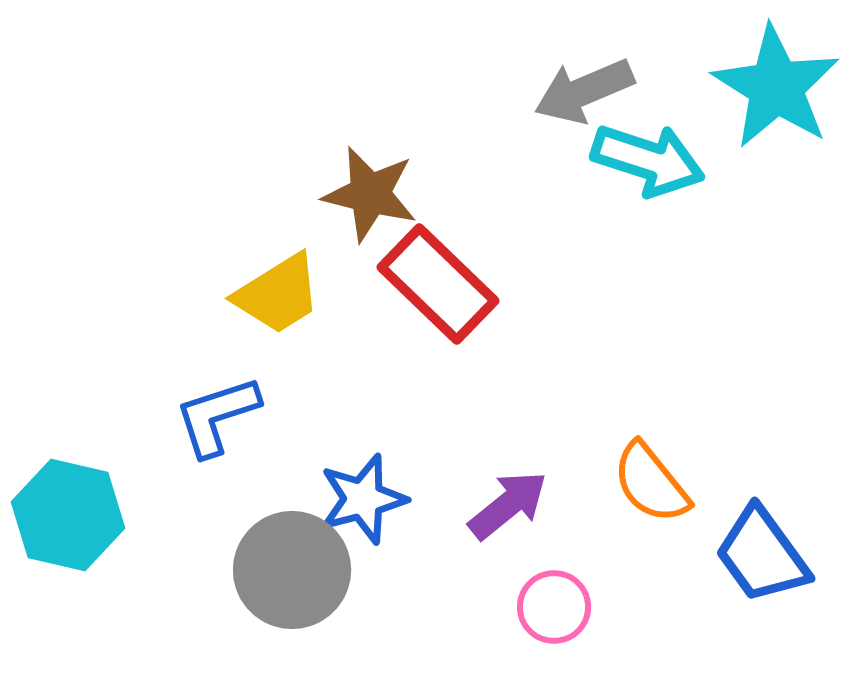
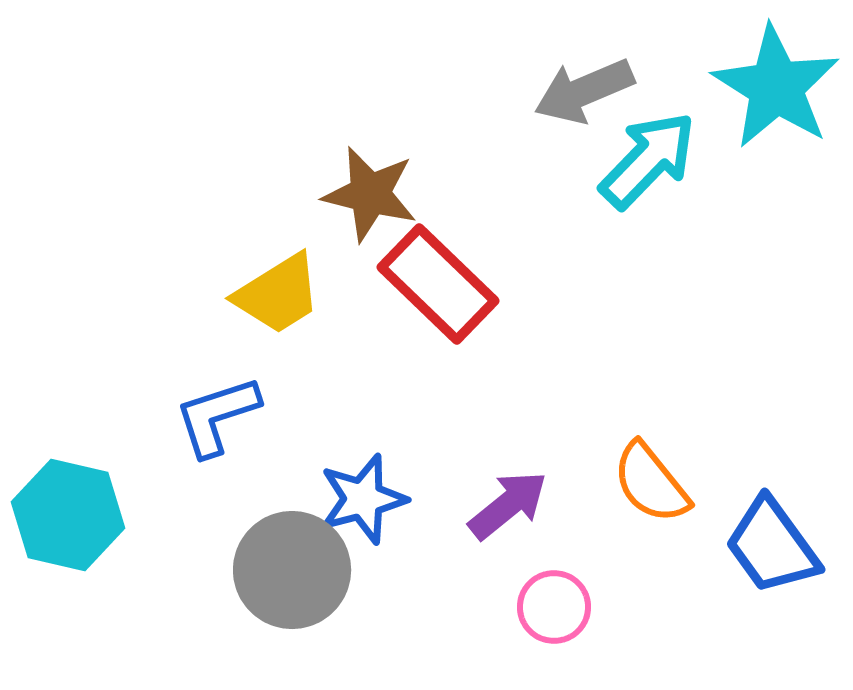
cyan arrow: rotated 64 degrees counterclockwise
blue trapezoid: moved 10 px right, 9 px up
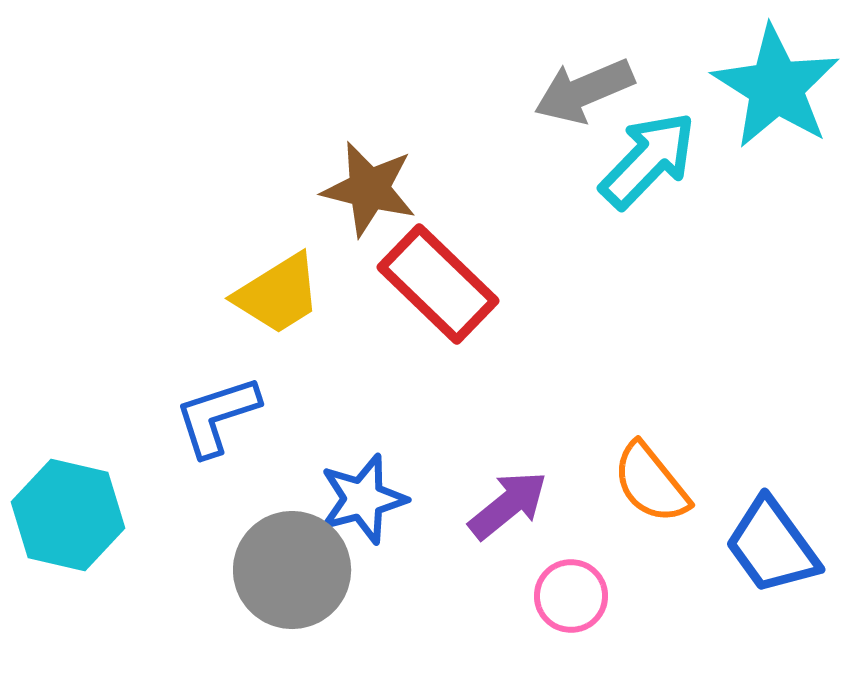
brown star: moved 1 px left, 5 px up
pink circle: moved 17 px right, 11 px up
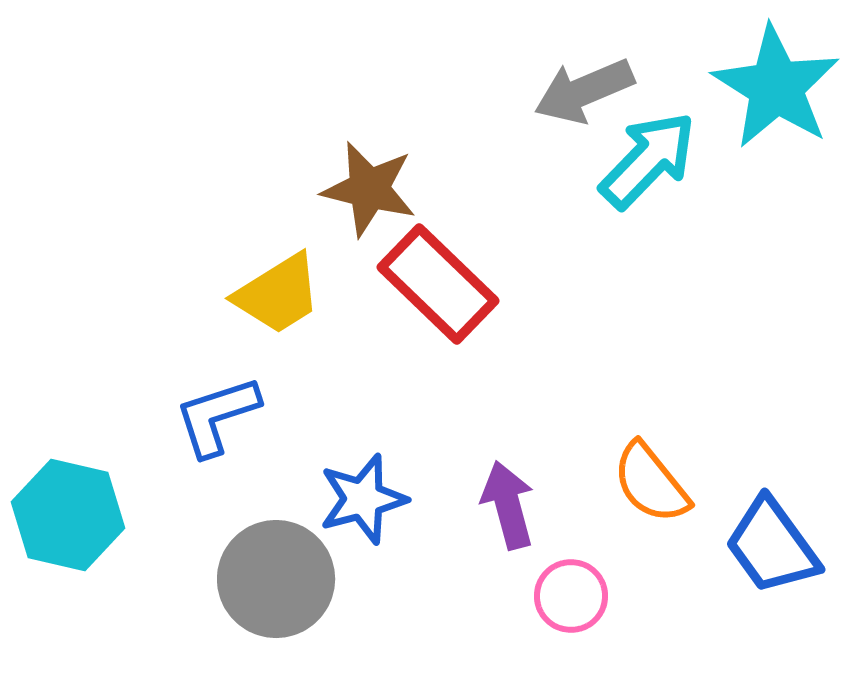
purple arrow: rotated 66 degrees counterclockwise
gray circle: moved 16 px left, 9 px down
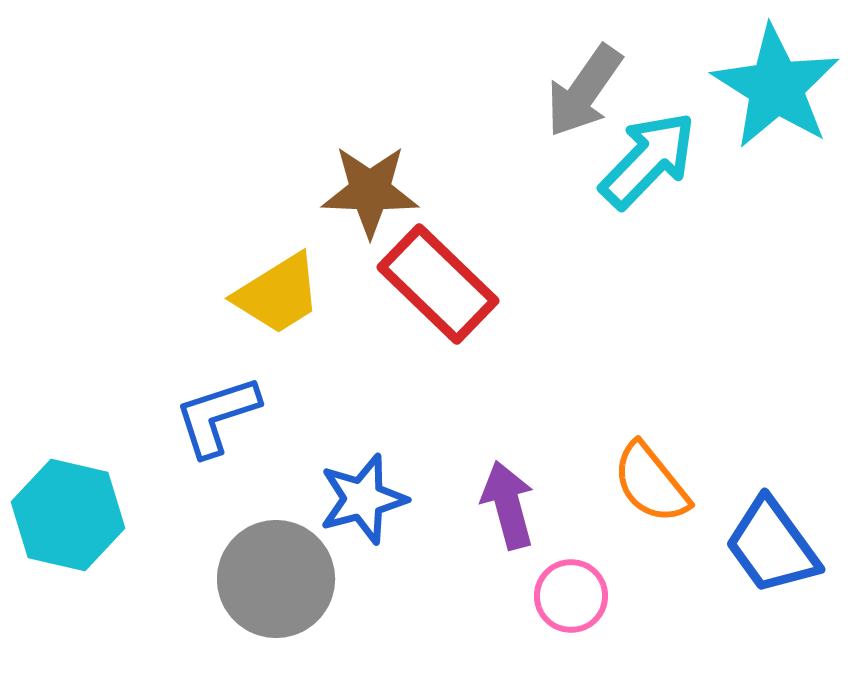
gray arrow: rotated 32 degrees counterclockwise
brown star: moved 1 px right, 2 px down; rotated 12 degrees counterclockwise
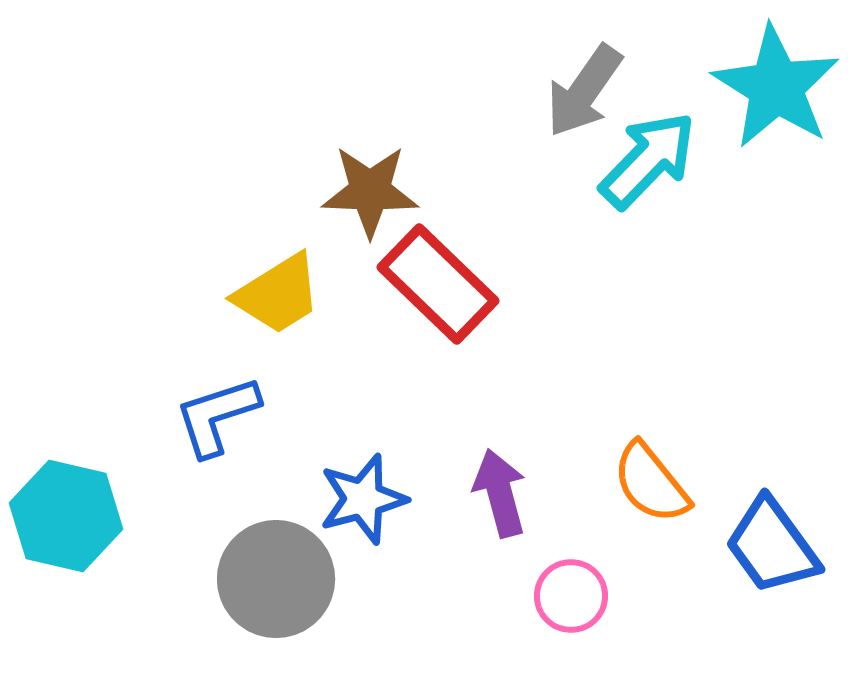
purple arrow: moved 8 px left, 12 px up
cyan hexagon: moved 2 px left, 1 px down
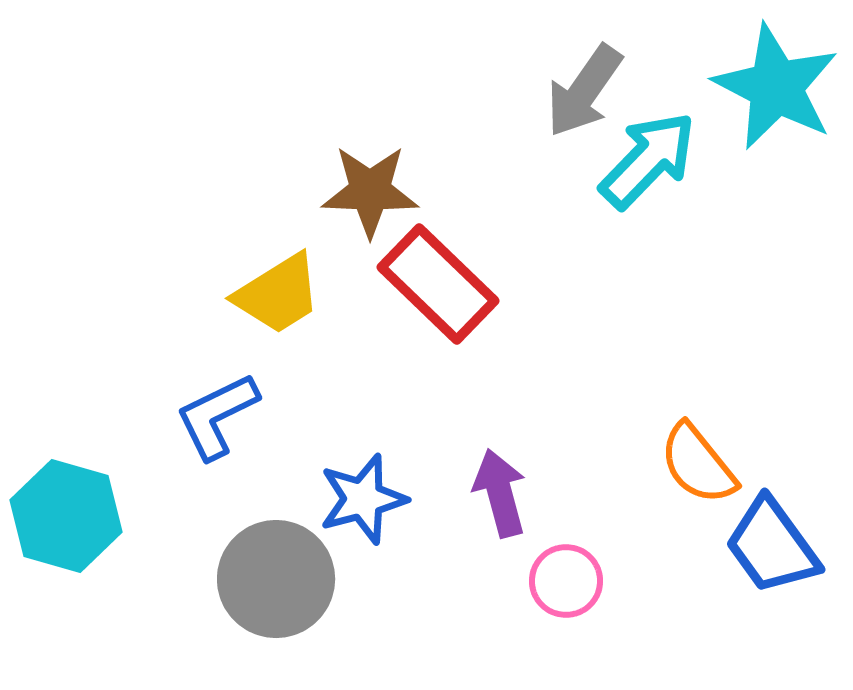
cyan star: rotated 5 degrees counterclockwise
blue L-shape: rotated 8 degrees counterclockwise
orange semicircle: moved 47 px right, 19 px up
cyan hexagon: rotated 3 degrees clockwise
pink circle: moved 5 px left, 15 px up
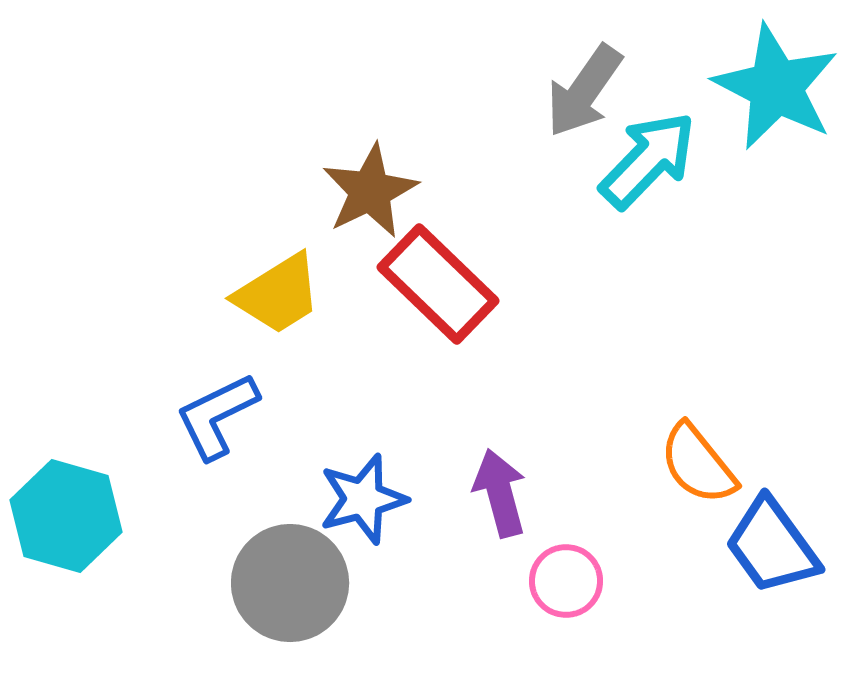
brown star: rotated 28 degrees counterclockwise
gray circle: moved 14 px right, 4 px down
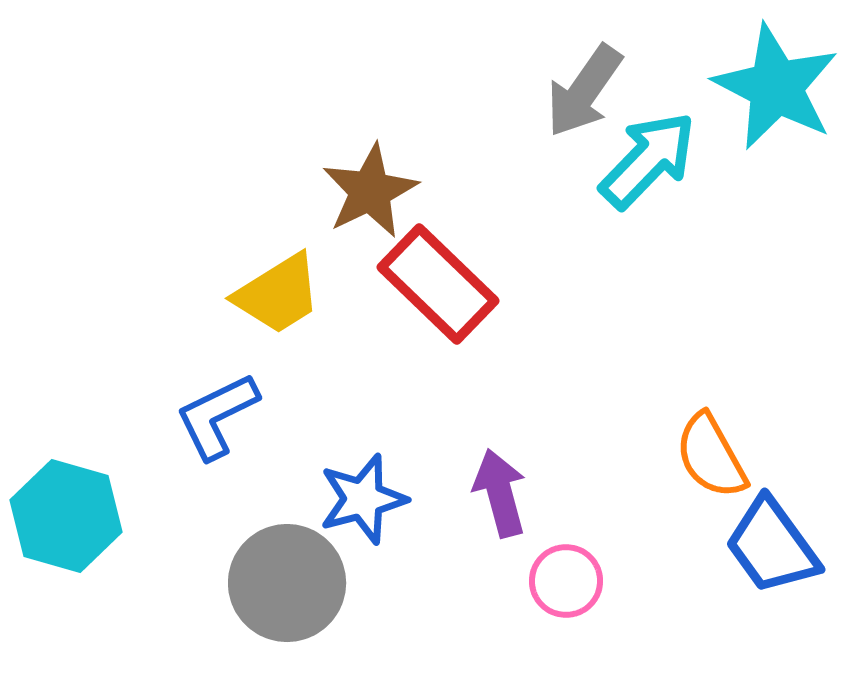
orange semicircle: moved 13 px right, 8 px up; rotated 10 degrees clockwise
gray circle: moved 3 px left
